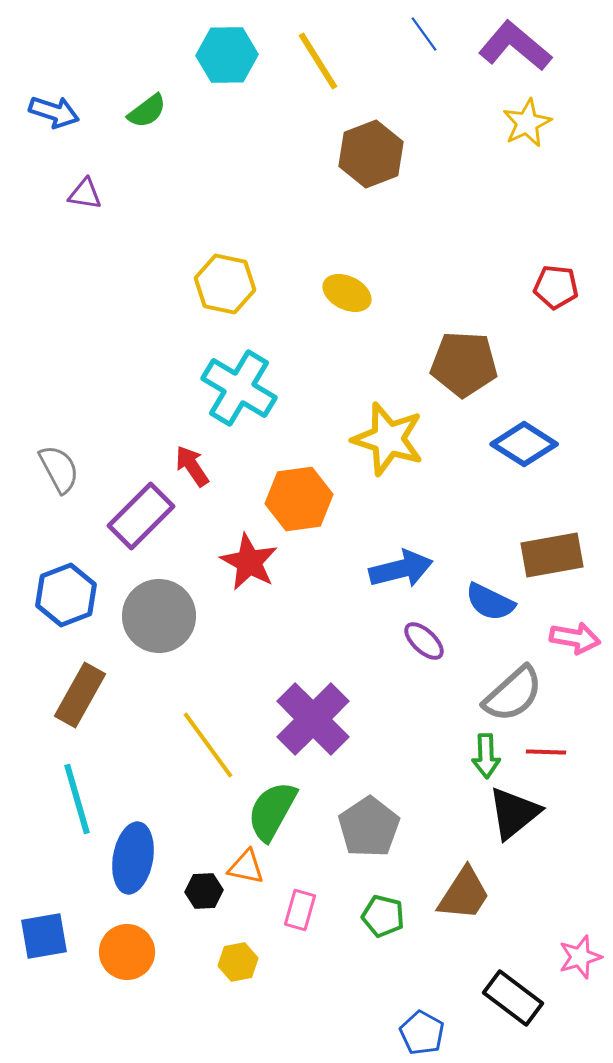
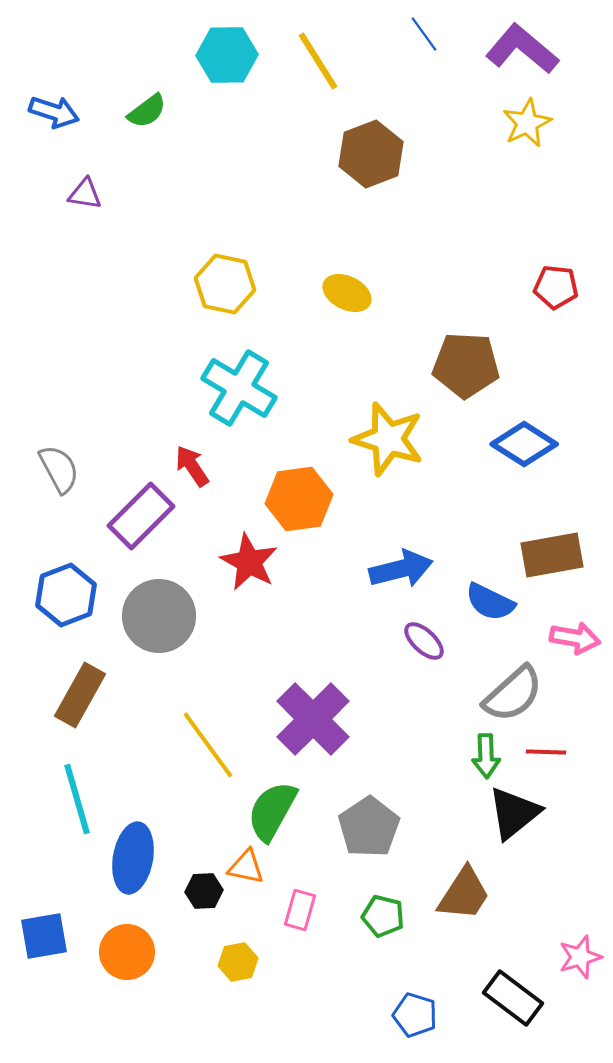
purple L-shape at (515, 46): moved 7 px right, 3 px down
brown pentagon at (464, 364): moved 2 px right, 1 px down
blue pentagon at (422, 1033): moved 7 px left, 18 px up; rotated 12 degrees counterclockwise
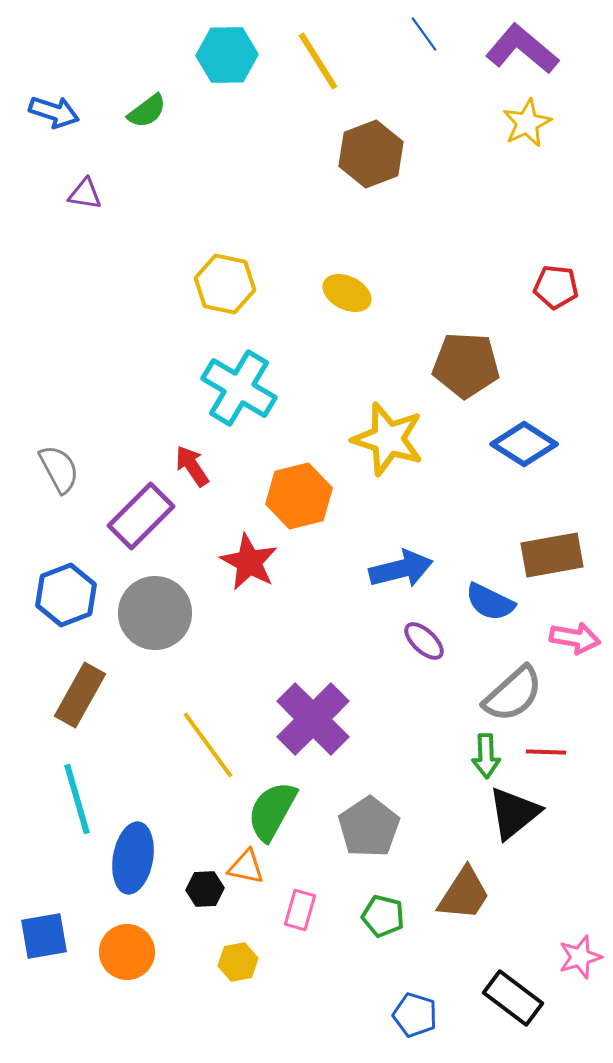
orange hexagon at (299, 499): moved 3 px up; rotated 6 degrees counterclockwise
gray circle at (159, 616): moved 4 px left, 3 px up
black hexagon at (204, 891): moved 1 px right, 2 px up
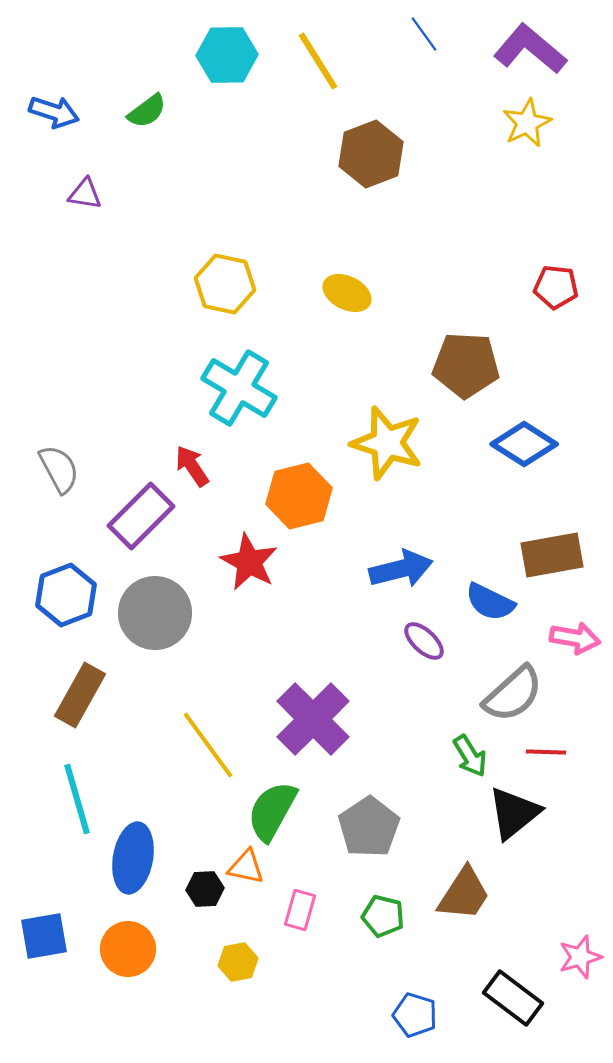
purple L-shape at (522, 49): moved 8 px right
yellow star at (388, 439): moved 1 px left, 4 px down
green arrow at (486, 756): moved 16 px left; rotated 30 degrees counterclockwise
orange circle at (127, 952): moved 1 px right, 3 px up
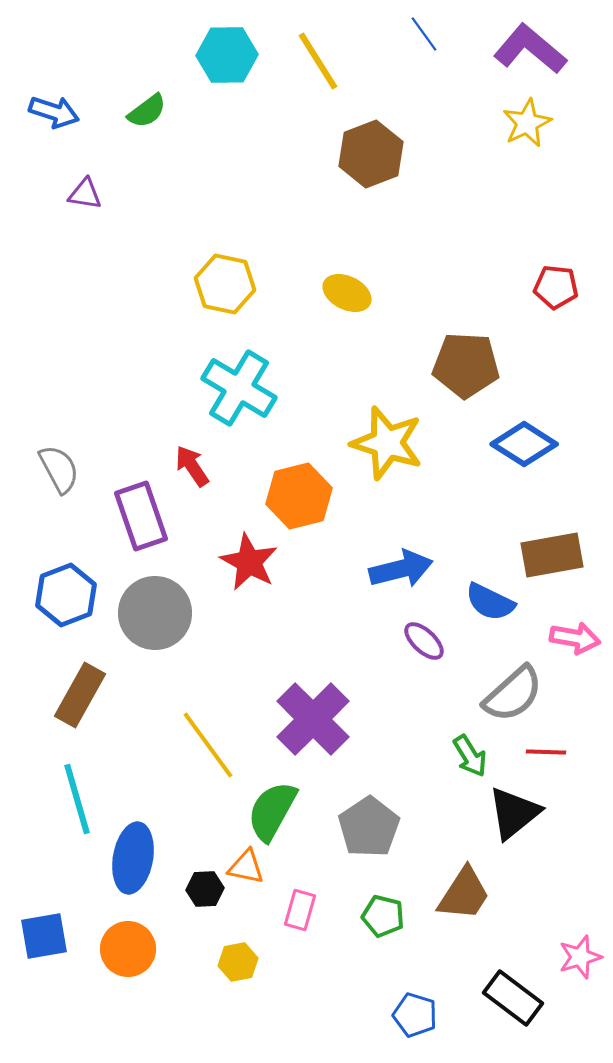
purple rectangle at (141, 516): rotated 64 degrees counterclockwise
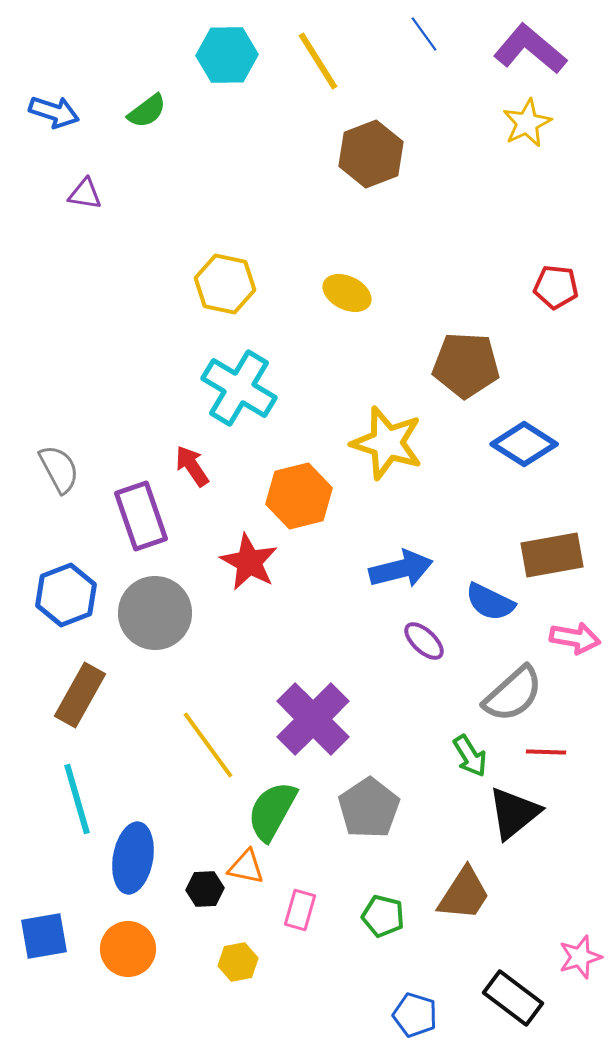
gray pentagon at (369, 827): moved 19 px up
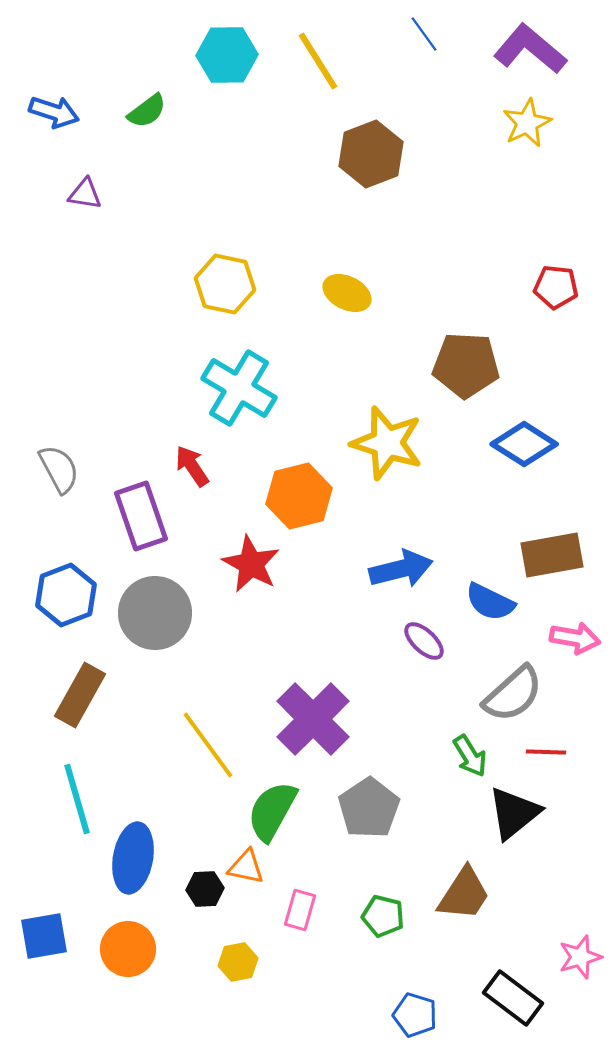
red star at (249, 562): moved 2 px right, 2 px down
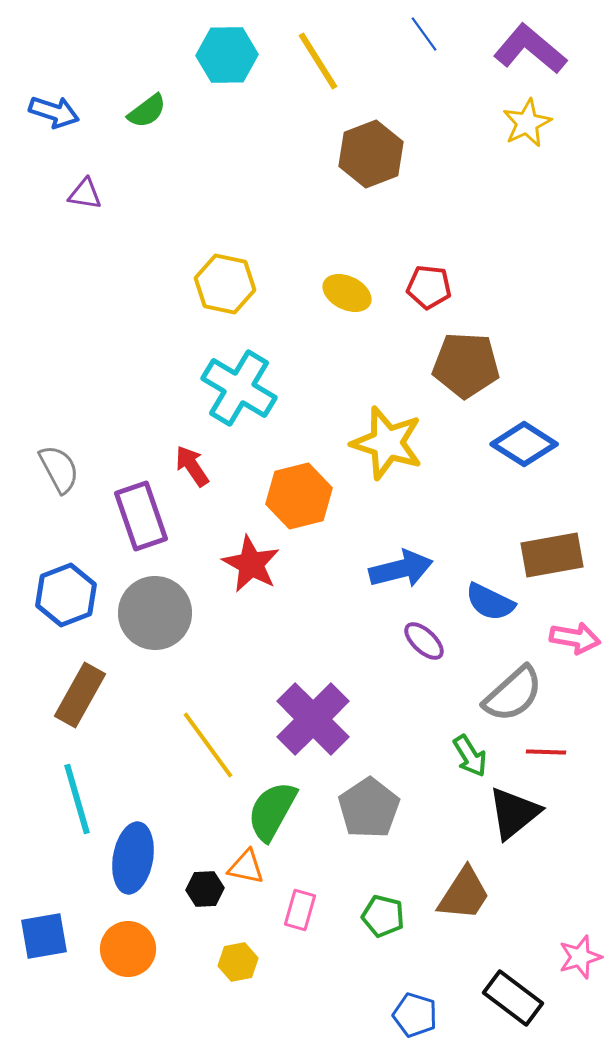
red pentagon at (556, 287): moved 127 px left
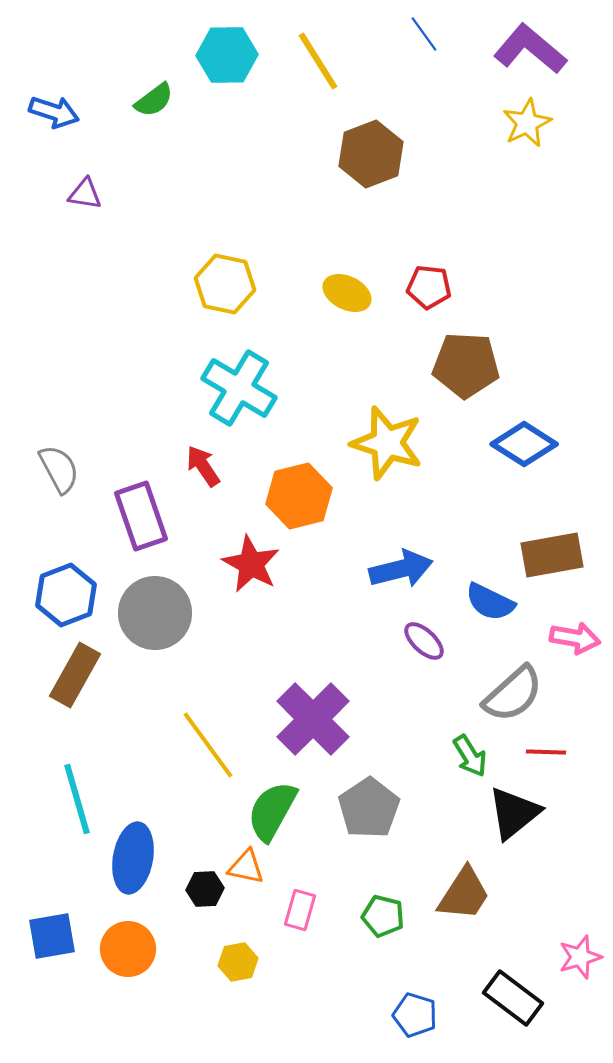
green semicircle at (147, 111): moved 7 px right, 11 px up
red arrow at (192, 466): moved 11 px right
brown rectangle at (80, 695): moved 5 px left, 20 px up
blue square at (44, 936): moved 8 px right
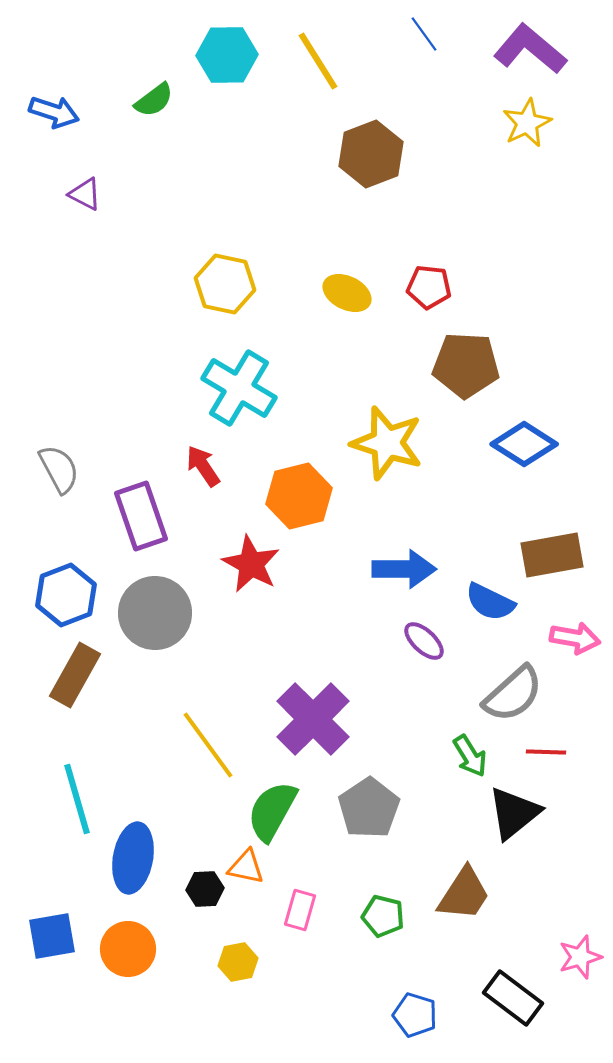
purple triangle at (85, 194): rotated 18 degrees clockwise
blue arrow at (401, 569): moved 3 px right; rotated 14 degrees clockwise
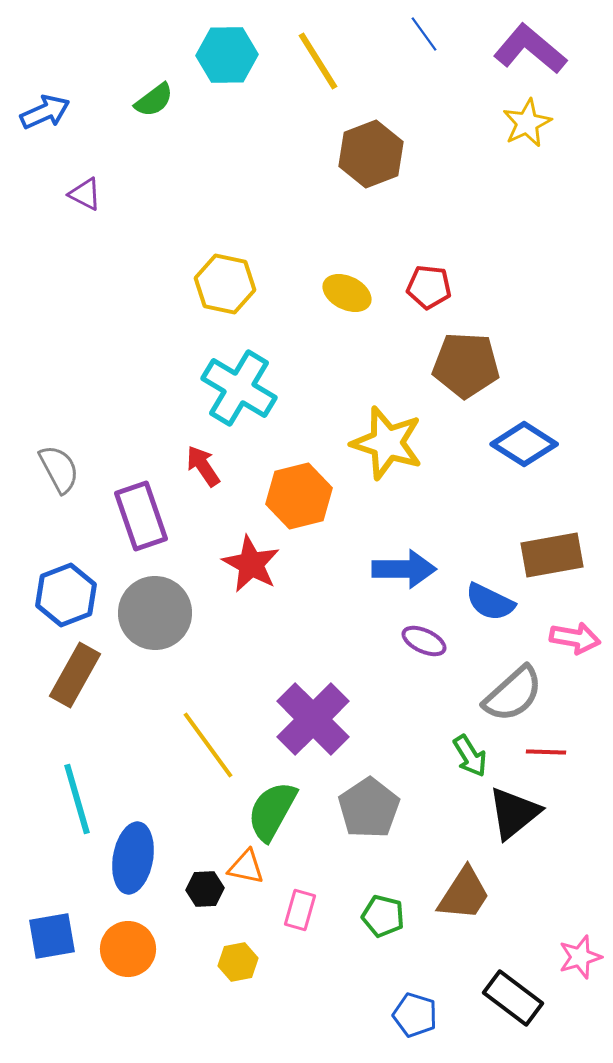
blue arrow at (54, 112): moved 9 px left; rotated 42 degrees counterclockwise
purple ellipse at (424, 641): rotated 18 degrees counterclockwise
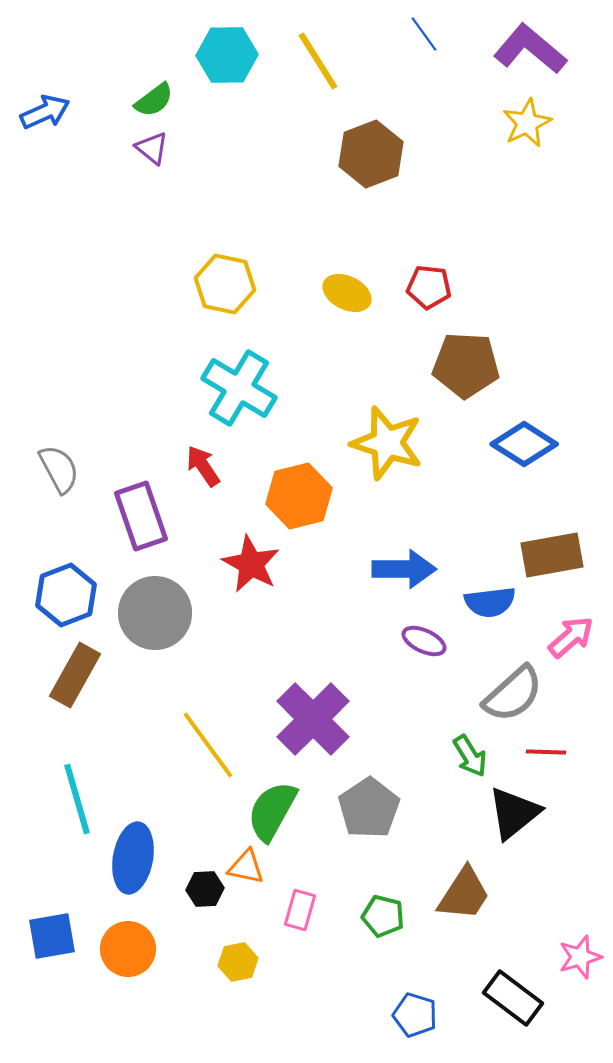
purple triangle at (85, 194): moved 67 px right, 46 px up; rotated 12 degrees clockwise
blue semicircle at (490, 602): rotated 33 degrees counterclockwise
pink arrow at (575, 638): moved 4 px left, 1 px up; rotated 51 degrees counterclockwise
